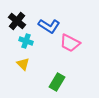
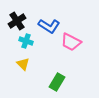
black cross: rotated 18 degrees clockwise
pink trapezoid: moved 1 px right, 1 px up
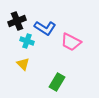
black cross: rotated 12 degrees clockwise
blue L-shape: moved 4 px left, 2 px down
cyan cross: moved 1 px right
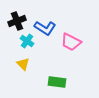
cyan cross: rotated 16 degrees clockwise
green rectangle: rotated 66 degrees clockwise
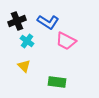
blue L-shape: moved 3 px right, 6 px up
pink trapezoid: moved 5 px left, 1 px up
yellow triangle: moved 1 px right, 2 px down
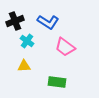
black cross: moved 2 px left
pink trapezoid: moved 1 px left, 6 px down; rotated 10 degrees clockwise
yellow triangle: rotated 48 degrees counterclockwise
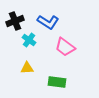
cyan cross: moved 2 px right, 1 px up
yellow triangle: moved 3 px right, 2 px down
